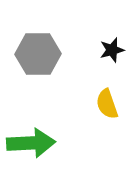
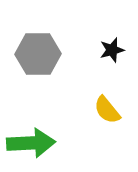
yellow semicircle: moved 6 px down; rotated 20 degrees counterclockwise
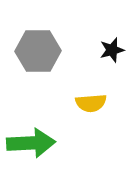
gray hexagon: moved 3 px up
yellow semicircle: moved 16 px left, 7 px up; rotated 56 degrees counterclockwise
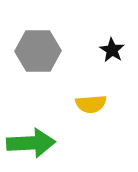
black star: rotated 25 degrees counterclockwise
yellow semicircle: moved 1 px down
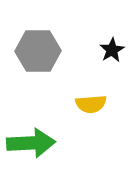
black star: rotated 10 degrees clockwise
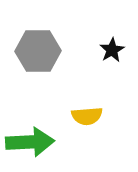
yellow semicircle: moved 4 px left, 12 px down
green arrow: moved 1 px left, 1 px up
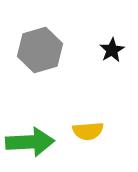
gray hexagon: moved 2 px right, 1 px up; rotated 15 degrees counterclockwise
yellow semicircle: moved 1 px right, 15 px down
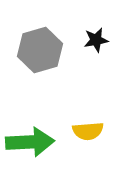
black star: moved 16 px left, 10 px up; rotated 20 degrees clockwise
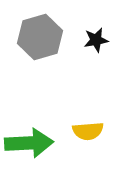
gray hexagon: moved 13 px up
green arrow: moved 1 px left, 1 px down
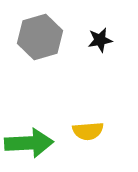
black star: moved 4 px right
